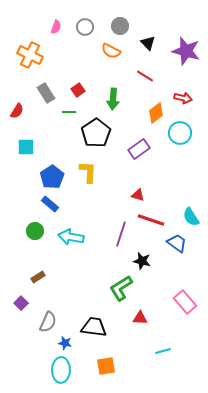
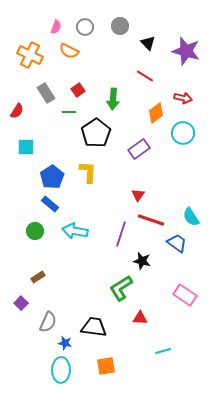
orange semicircle at (111, 51): moved 42 px left
cyan circle at (180, 133): moved 3 px right
red triangle at (138, 195): rotated 48 degrees clockwise
cyan arrow at (71, 237): moved 4 px right, 6 px up
pink rectangle at (185, 302): moved 7 px up; rotated 15 degrees counterclockwise
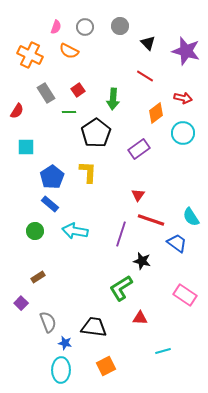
gray semicircle at (48, 322): rotated 45 degrees counterclockwise
orange square at (106, 366): rotated 18 degrees counterclockwise
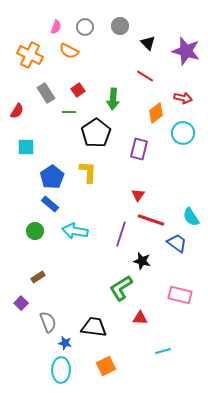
purple rectangle at (139, 149): rotated 40 degrees counterclockwise
pink rectangle at (185, 295): moved 5 px left; rotated 20 degrees counterclockwise
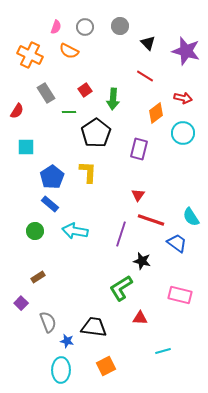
red square at (78, 90): moved 7 px right
blue star at (65, 343): moved 2 px right, 2 px up
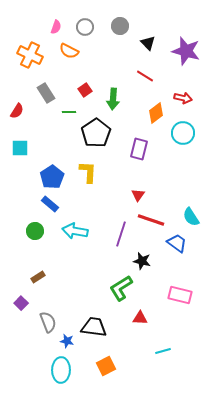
cyan square at (26, 147): moved 6 px left, 1 px down
